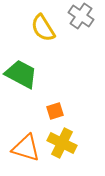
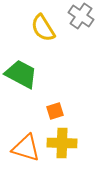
yellow cross: rotated 24 degrees counterclockwise
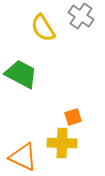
orange square: moved 18 px right, 6 px down
orange triangle: moved 3 px left, 9 px down; rotated 8 degrees clockwise
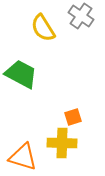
orange triangle: rotated 8 degrees counterclockwise
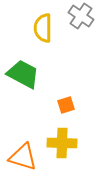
yellow semicircle: rotated 32 degrees clockwise
green trapezoid: moved 2 px right
orange square: moved 7 px left, 12 px up
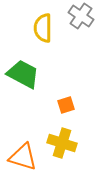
yellow cross: rotated 16 degrees clockwise
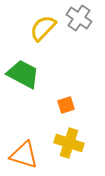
gray cross: moved 2 px left, 2 px down
yellow semicircle: rotated 44 degrees clockwise
yellow cross: moved 7 px right
orange triangle: moved 1 px right, 2 px up
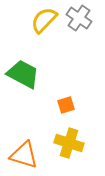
yellow semicircle: moved 1 px right, 8 px up
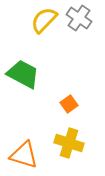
orange square: moved 3 px right, 1 px up; rotated 18 degrees counterclockwise
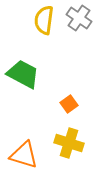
yellow semicircle: rotated 36 degrees counterclockwise
